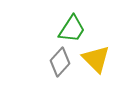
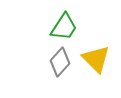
green trapezoid: moved 8 px left, 2 px up
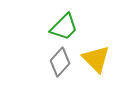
green trapezoid: rotated 12 degrees clockwise
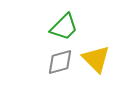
gray diamond: rotated 32 degrees clockwise
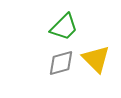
gray diamond: moved 1 px right, 1 px down
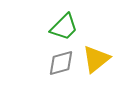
yellow triangle: rotated 36 degrees clockwise
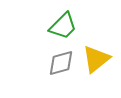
green trapezoid: moved 1 px left, 1 px up
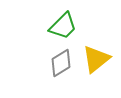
gray diamond: rotated 16 degrees counterclockwise
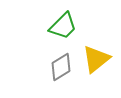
gray diamond: moved 4 px down
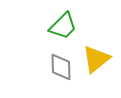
gray diamond: rotated 60 degrees counterclockwise
